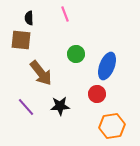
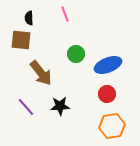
blue ellipse: moved 1 px right, 1 px up; rotated 48 degrees clockwise
red circle: moved 10 px right
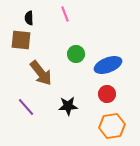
black star: moved 8 px right
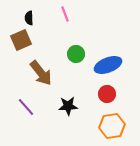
brown square: rotated 30 degrees counterclockwise
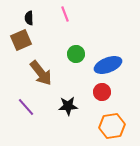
red circle: moved 5 px left, 2 px up
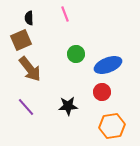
brown arrow: moved 11 px left, 4 px up
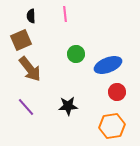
pink line: rotated 14 degrees clockwise
black semicircle: moved 2 px right, 2 px up
red circle: moved 15 px right
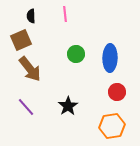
blue ellipse: moved 2 px right, 7 px up; rotated 68 degrees counterclockwise
black star: rotated 30 degrees counterclockwise
